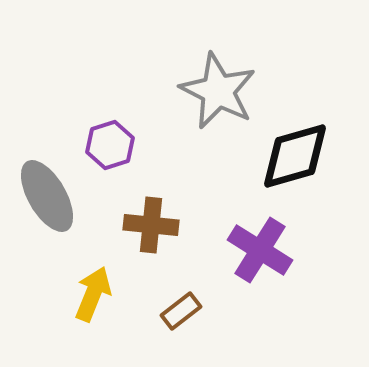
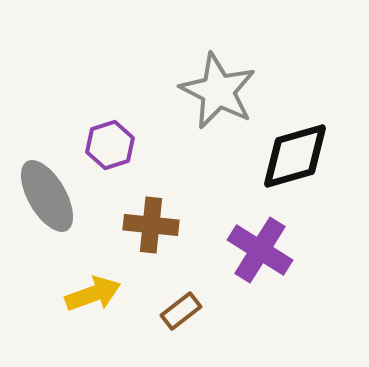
yellow arrow: rotated 48 degrees clockwise
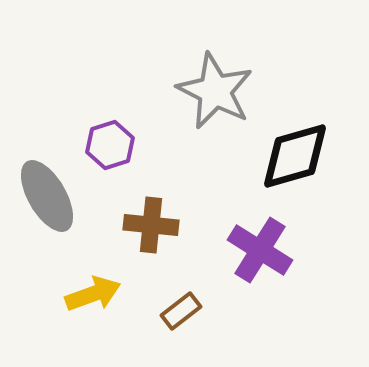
gray star: moved 3 px left
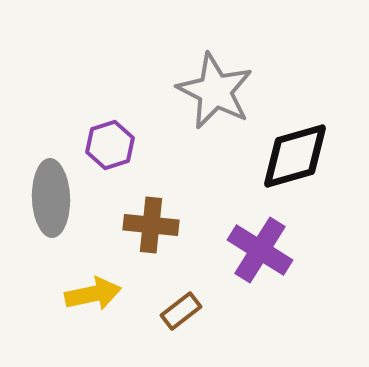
gray ellipse: moved 4 px right, 2 px down; rotated 28 degrees clockwise
yellow arrow: rotated 8 degrees clockwise
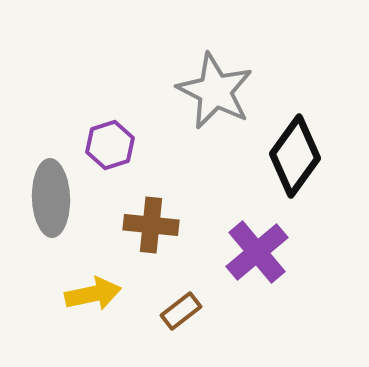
black diamond: rotated 38 degrees counterclockwise
purple cross: moved 3 px left, 2 px down; rotated 18 degrees clockwise
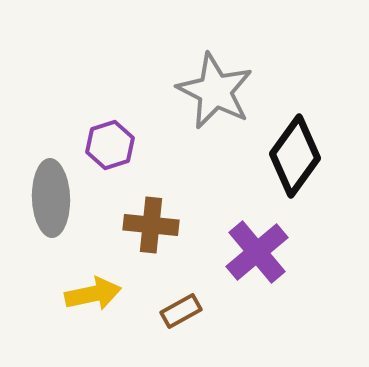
brown rectangle: rotated 9 degrees clockwise
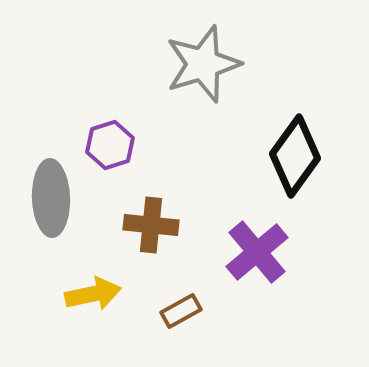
gray star: moved 12 px left, 27 px up; rotated 28 degrees clockwise
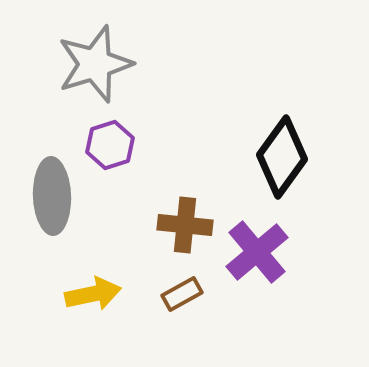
gray star: moved 108 px left
black diamond: moved 13 px left, 1 px down
gray ellipse: moved 1 px right, 2 px up
brown cross: moved 34 px right
brown rectangle: moved 1 px right, 17 px up
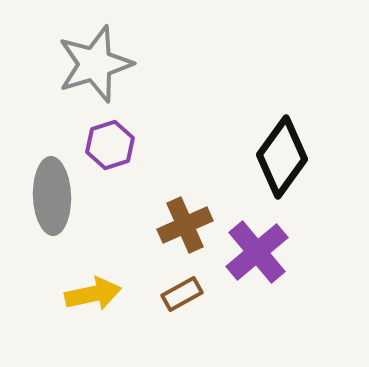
brown cross: rotated 30 degrees counterclockwise
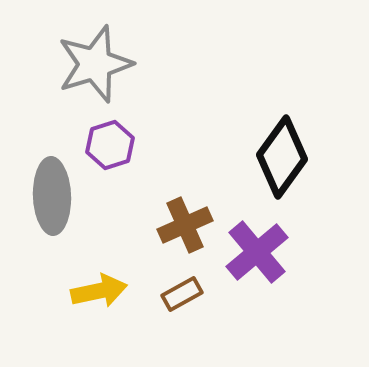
yellow arrow: moved 6 px right, 3 px up
